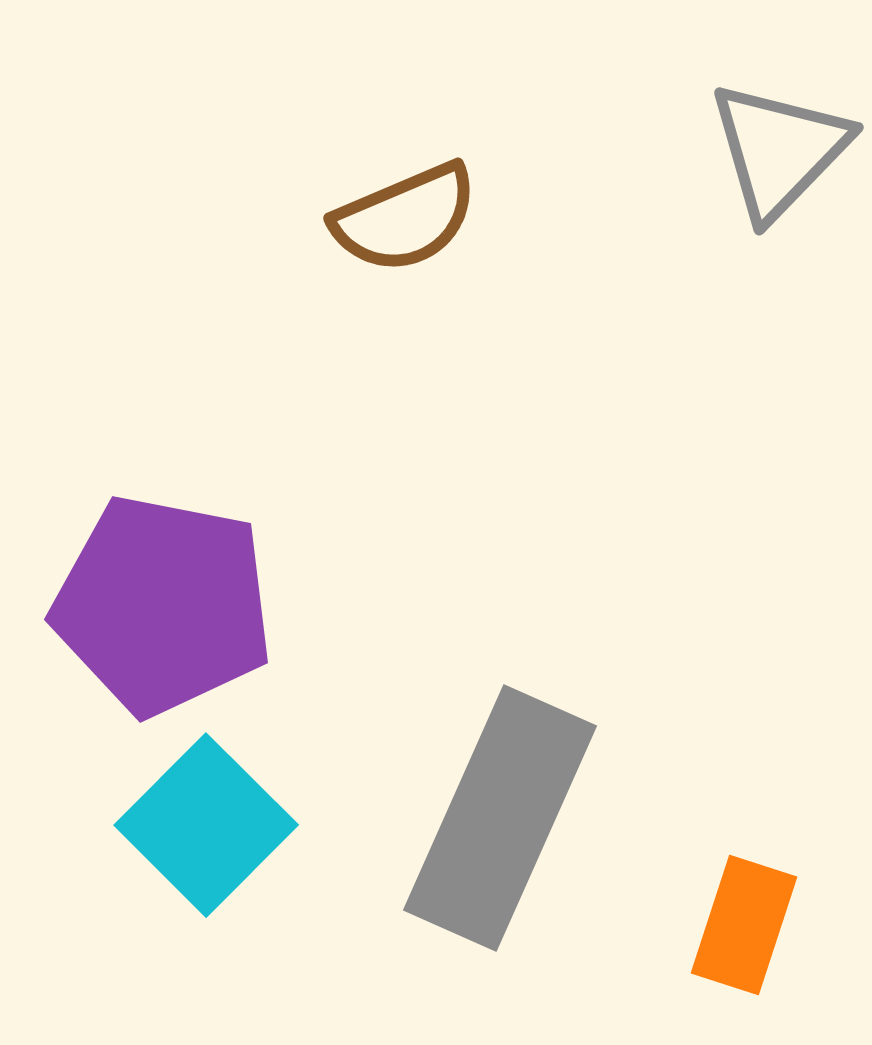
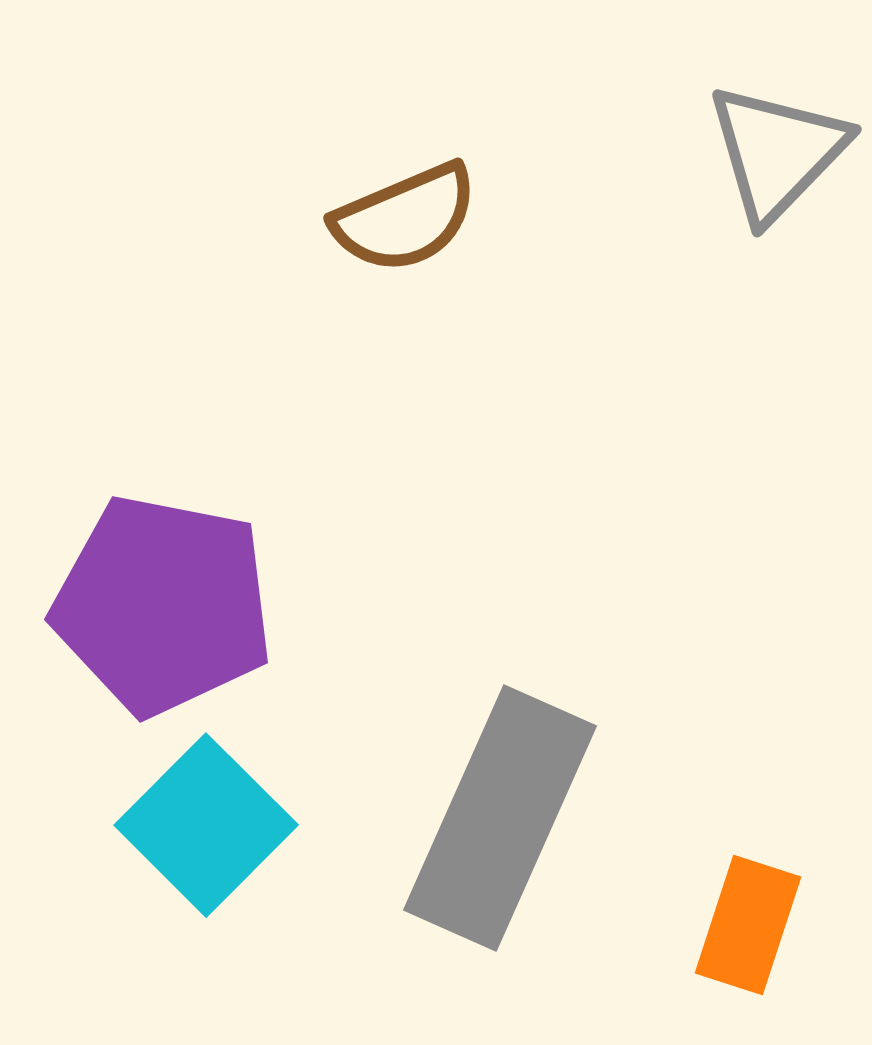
gray triangle: moved 2 px left, 2 px down
orange rectangle: moved 4 px right
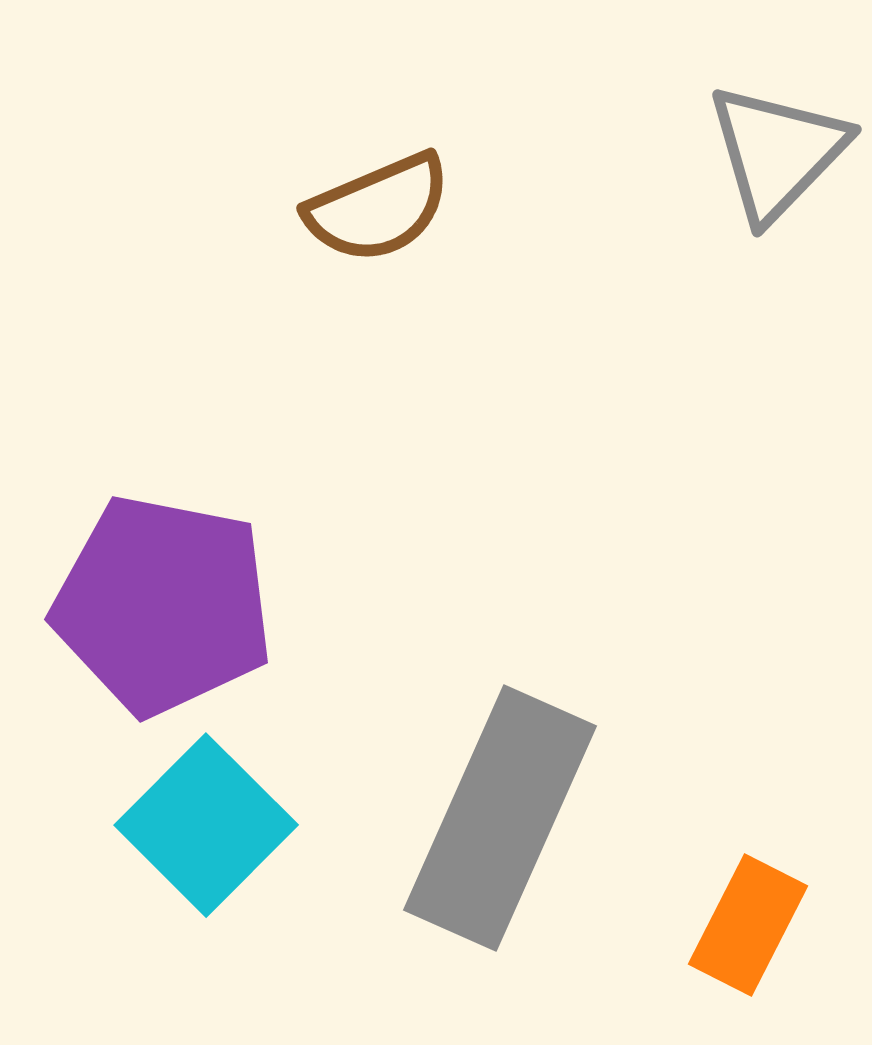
brown semicircle: moved 27 px left, 10 px up
orange rectangle: rotated 9 degrees clockwise
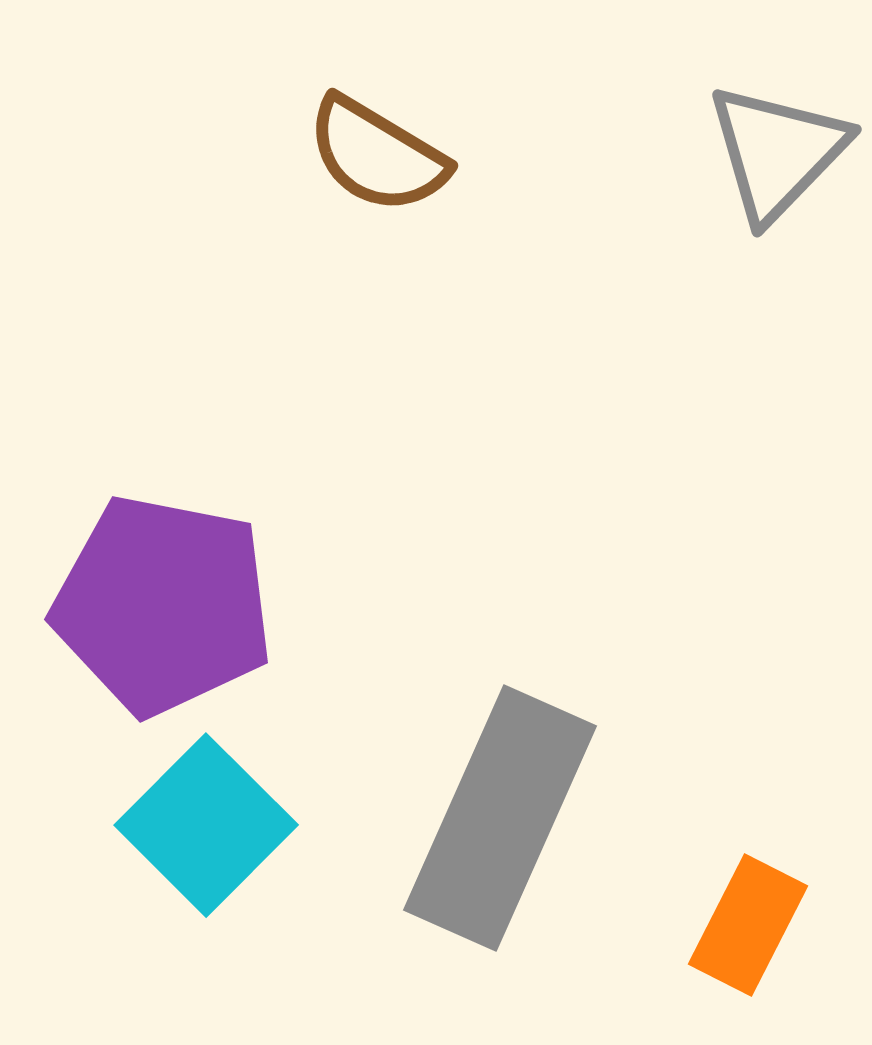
brown semicircle: moved 1 px left, 53 px up; rotated 54 degrees clockwise
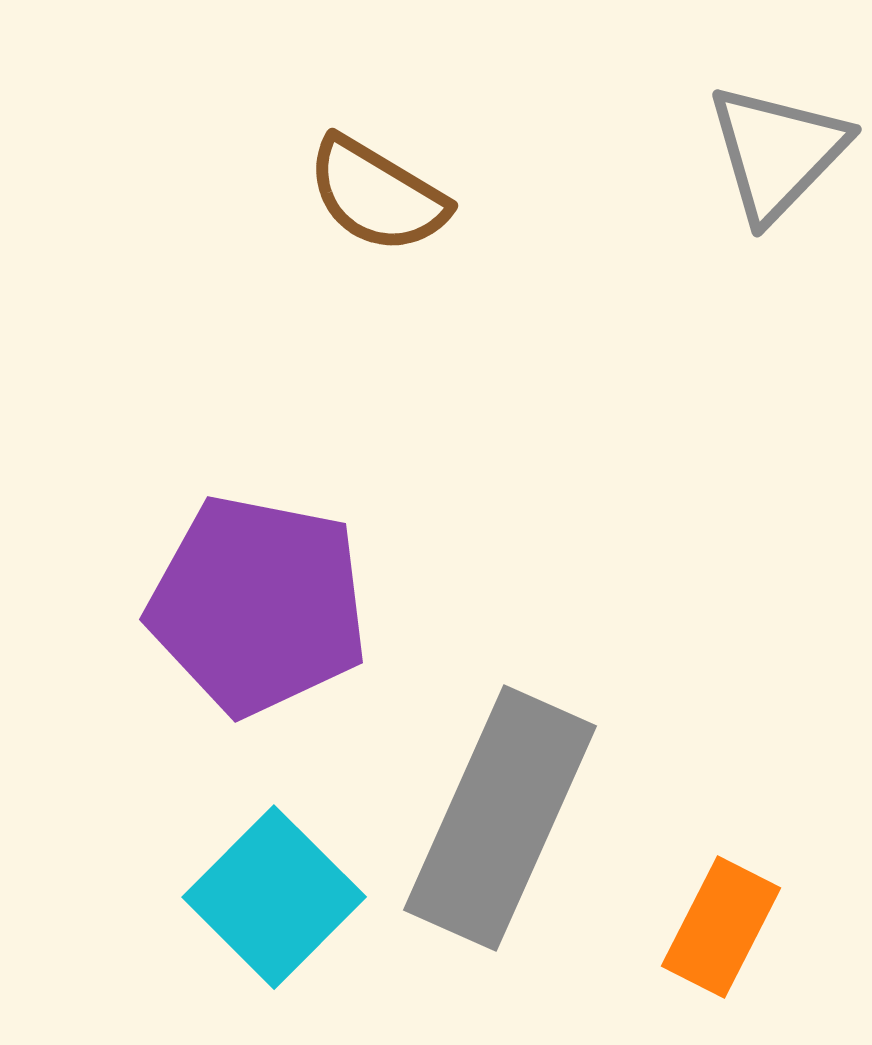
brown semicircle: moved 40 px down
purple pentagon: moved 95 px right
cyan square: moved 68 px right, 72 px down
orange rectangle: moved 27 px left, 2 px down
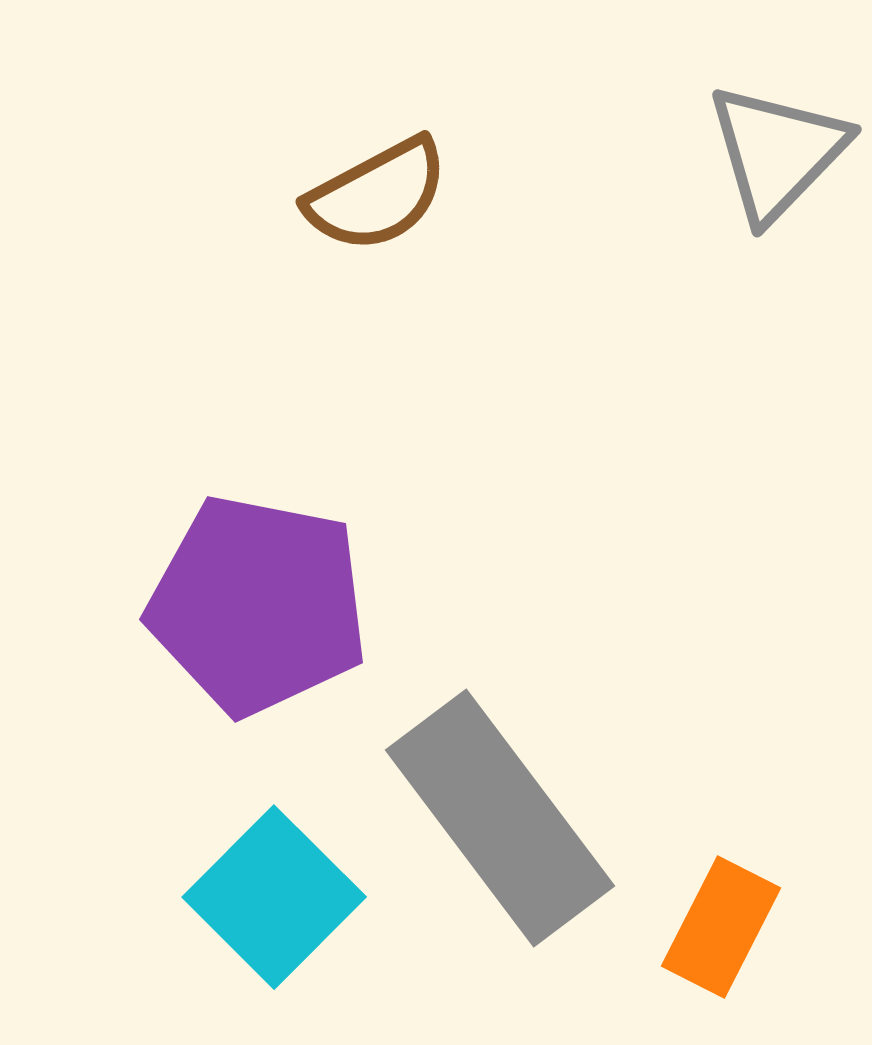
brown semicircle: rotated 59 degrees counterclockwise
gray rectangle: rotated 61 degrees counterclockwise
